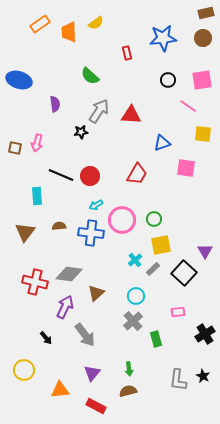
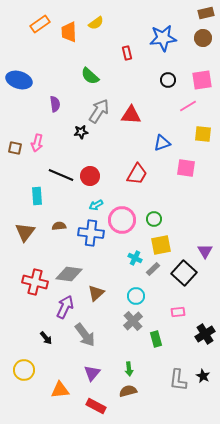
pink line at (188, 106): rotated 66 degrees counterclockwise
cyan cross at (135, 260): moved 2 px up; rotated 24 degrees counterclockwise
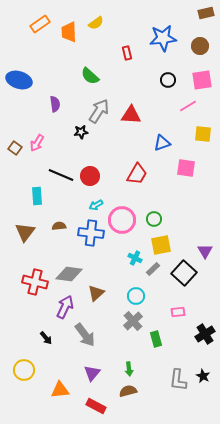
brown circle at (203, 38): moved 3 px left, 8 px down
pink arrow at (37, 143): rotated 18 degrees clockwise
brown square at (15, 148): rotated 24 degrees clockwise
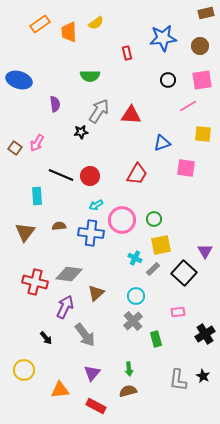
green semicircle at (90, 76): rotated 42 degrees counterclockwise
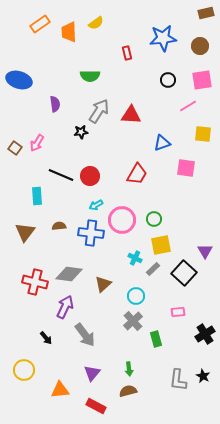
brown triangle at (96, 293): moved 7 px right, 9 px up
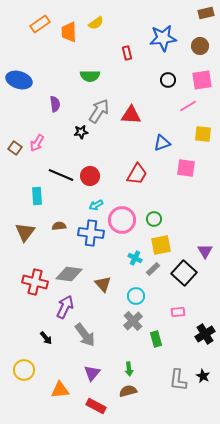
brown triangle at (103, 284): rotated 30 degrees counterclockwise
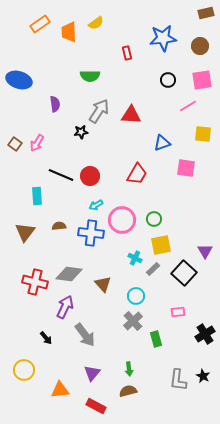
brown square at (15, 148): moved 4 px up
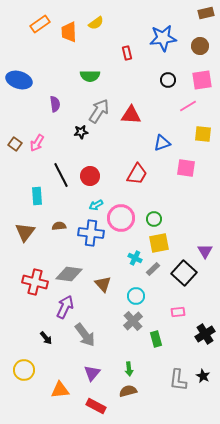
black line at (61, 175): rotated 40 degrees clockwise
pink circle at (122, 220): moved 1 px left, 2 px up
yellow square at (161, 245): moved 2 px left, 2 px up
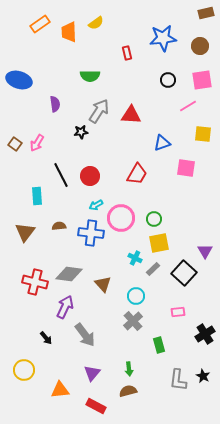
green rectangle at (156, 339): moved 3 px right, 6 px down
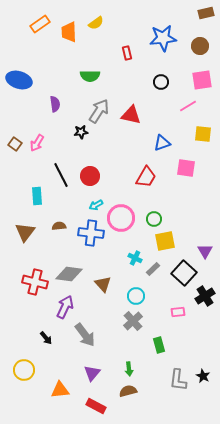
black circle at (168, 80): moved 7 px left, 2 px down
red triangle at (131, 115): rotated 10 degrees clockwise
red trapezoid at (137, 174): moved 9 px right, 3 px down
yellow square at (159, 243): moved 6 px right, 2 px up
black cross at (205, 334): moved 38 px up
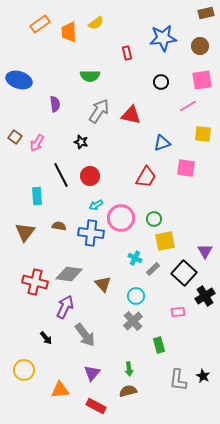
black star at (81, 132): moved 10 px down; rotated 24 degrees clockwise
brown square at (15, 144): moved 7 px up
brown semicircle at (59, 226): rotated 16 degrees clockwise
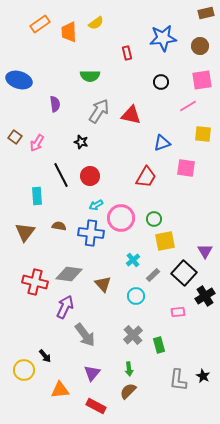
cyan cross at (135, 258): moved 2 px left, 2 px down; rotated 24 degrees clockwise
gray rectangle at (153, 269): moved 6 px down
gray cross at (133, 321): moved 14 px down
black arrow at (46, 338): moved 1 px left, 18 px down
brown semicircle at (128, 391): rotated 30 degrees counterclockwise
